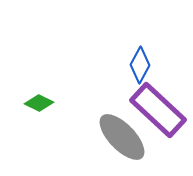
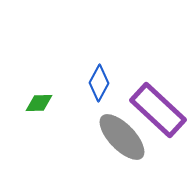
blue diamond: moved 41 px left, 18 px down
green diamond: rotated 28 degrees counterclockwise
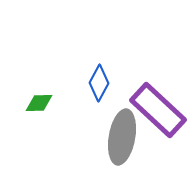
gray ellipse: rotated 54 degrees clockwise
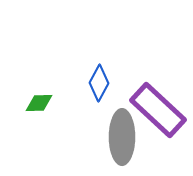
gray ellipse: rotated 10 degrees counterclockwise
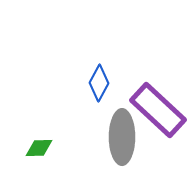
green diamond: moved 45 px down
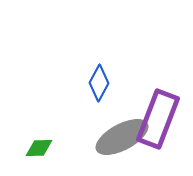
purple rectangle: moved 9 px down; rotated 68 degrees clockwise
gray ellipse: rotated 62 degrees clockwise
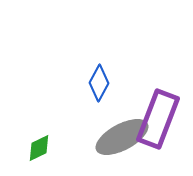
green diamond: rotated 24 degrees counterclockwise
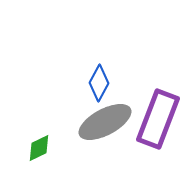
gray ellipse: moved 17 px left, 15 px up
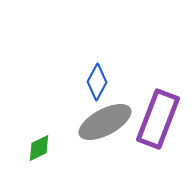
blue diamond: moved 2 px left, 1 px up
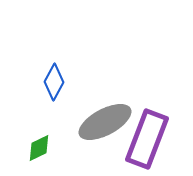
blue diamond: moved 43 px left
purple rectangle: moved 11 px left, 20 px down
